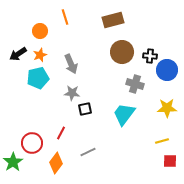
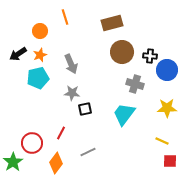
brown rectangle: moved 1 px left, 3 px down
yellow line: rotated 40 degrees clockwise
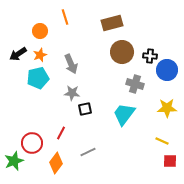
green star: moved 1 px right, 1 px up; rotated 12 degrees clockwise
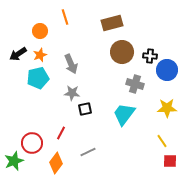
yellow line: rotated 32 degrees clockwise
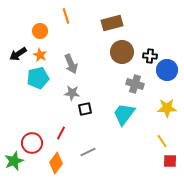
orange line: moved 1 px right, 1 px up
orange star: rotated 24 degrees counterclockwise
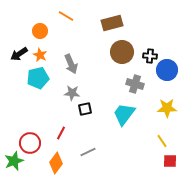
orange line: rotated 42 degrees counterclockwise
black arrow: moved 1 px right
red circle: moved 2 px left
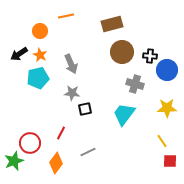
orange line: rotated 42 degrees counterclockwise
brown rectangle: moved 1 px down
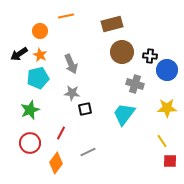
green star: moved 16 px right, 51 px up
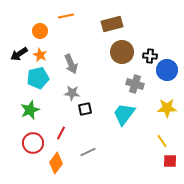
red circle: moved 3 px right
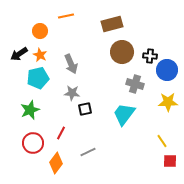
yellow star: moved 1 px right, 6 px up
